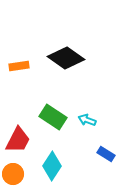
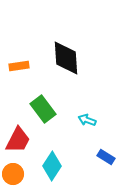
black diamond: rotated 51 degrees clockwise
green rectangle: moved 10 px left, 8 px up; rotated 20 degrees clockwise
blue rectangle: moved 3 px down
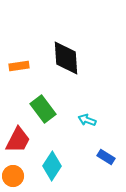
orange circle: moved 2 px down
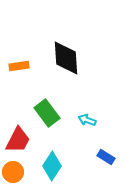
green rectangle: moved 4 px right, 4 px down
orange circle: moved 4 px up
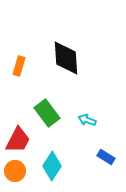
orange rectangle: rotated 66 degrees counterclockwise
orange circle: moved 2 px right, 1 px up
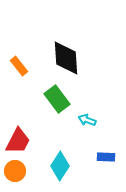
orange rectangle: rotated 54 degrees counterclockwise
green rectangle: moved 10 px right, 14 px up
red trapezoid: moved 1 px down
blue rectangle: rotated 30 degrees counterclockwise
cyan diamond: moved 8 px right
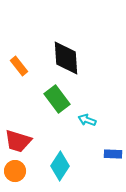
red trapezoid: rotated 80 degrees clockwise
blue rectangle: moved 7 px right, 3 px up
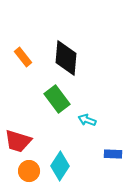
black diamond: rotated 9 degrees clockwise
orange rectangle: moved 4 px right, 9 px up
orange circle: moved 14 px right
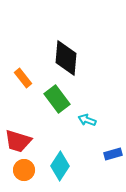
orange rectangle: moved 21 px down
blue rectangle: rotated 18 degrees counterclockwise
orange circle: moved 5 px left, 1 px up
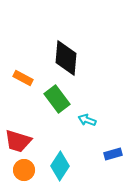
orange rectangle: rotated 24 degrees counterclockwise
